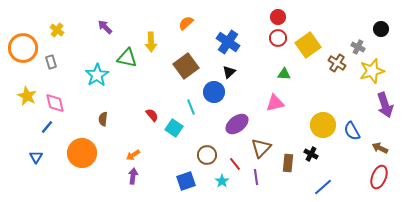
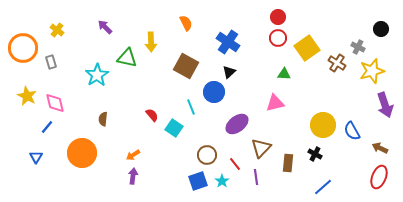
orange semicircle at (186, 23): rotated 105 degrees clockwise
yellow square at (308, 45): moved 1 px left, 3 px down
brown square at (186, 66): rotated 25 degrees counterclockwise
black cross at (311, 154): moved 4 px right
blue square at (186, 181): moved 12 px right
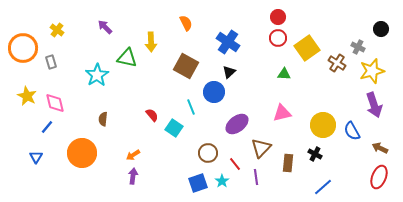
pink triangle at (275, 103): moved 7 px right, 10 px down
purple arrow at (385, 105): moved 11 px left
brown circle at (207, 155): moved 1 px right, 2 px up
blue square at (198, 181): moved 2 px down
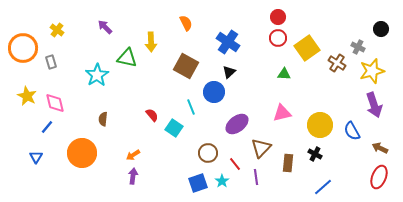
yellow circle at (323, 125): moved 3 px left
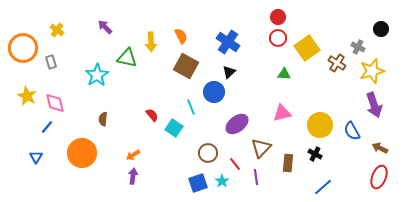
orange semicircle at (186, 23): moved 5 px left, 13 px down
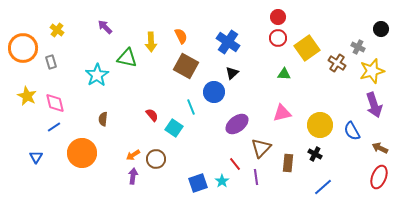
black triangle at (229, 72): moved 3 px right, 1 px down
blue line at (47, 127): moved 7 px right; rotated 16 degrees clockwise
brown circle at (208, 153): moved 52 px left, 6 px down
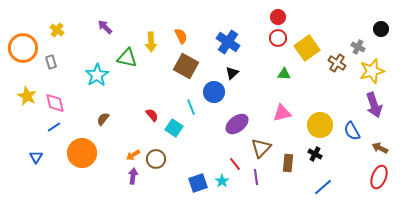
brown semicircle at (103, 119): rotated 32 degrees clockwise
